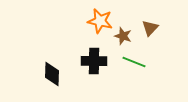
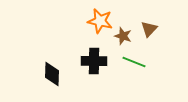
brown triangle: moved 1 px left, 1 px down
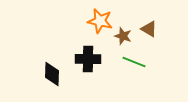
brown triangle: rotated 42 degrees counterclockwise
black cross: moved 6 px left, 2 px up
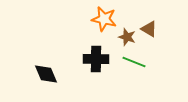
orange star: moved 4 px right, 2 px up
brown star: moved 4 px right, 1 px down
black cross: moved 8 px right
black diamond: moved 6 px left; rotated 25 degrees counterclockwise
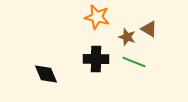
orange star: moved 7 px left, 2 px up
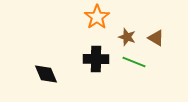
orange star: rotated 25 degrees clockwise
brown triangle: moved 7 px right, 9 px down
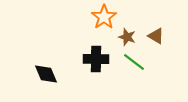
orange star: moved 7 px right
brown triangle: moved 2 px up
green line: rotated 15 degrees clockwise
